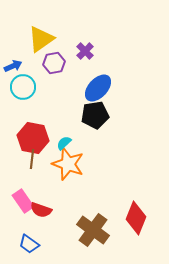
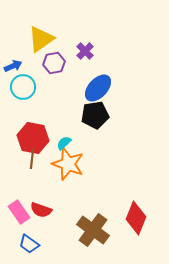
pink rectangle: moved 4 px left, 11 px down
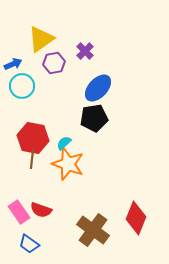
blue arrow: moved 2 px up
cyan circle: moved 1 px left, 1 px up
black pentagon: moved 1 px left, 3 px down
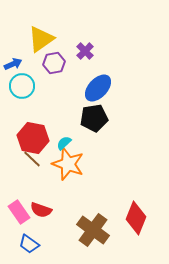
brown line: rotated 54 degrees counterclockwise
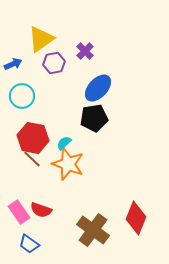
cyan circle: moved 10 px down
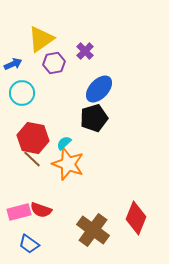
blue ellipse: moved 1 px right, 1 px down
cyan circle: moved 3 px up
black pentagon: rotated 8 degrees counterclockwise
pink rectangle: rotated 70 degrees counterclockwise
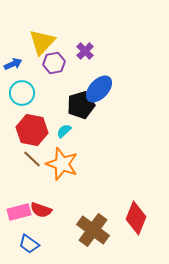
yellow triangle: moved 1 px right, 3 px down; rotated 12 degrees counterclockwise
black pentagon: moved 13 px left, 13 px up
red hexagon: moved 1 px left, 8 px up
cyan semicircle: moved 12 px up
orange star: moved 6 px left
